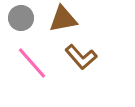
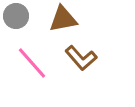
gray circle: moved 5 px left, 2 px up
brown L-shape: moved 1 px down
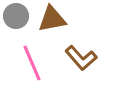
brown triangle: moved 11 px left
pink line: rotated 18 degrees clockwise
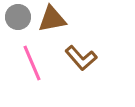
gray circle: moved 2 px right, 1 px down
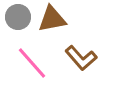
pink line: rotated 18 degrees counterclockwise
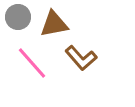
brown triangle: moved 2 px right, 5 px down
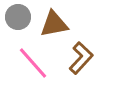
brown L-shape: rotated 96 degrees counterclockwise
pink line: moved 1 px right
